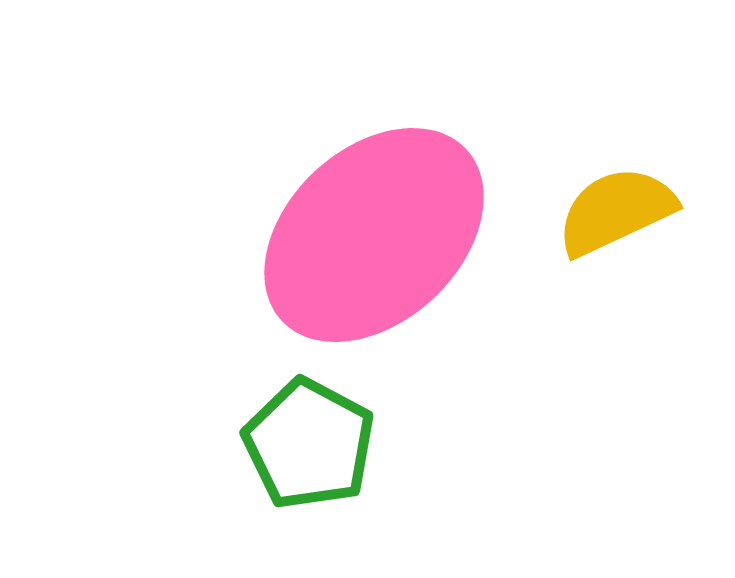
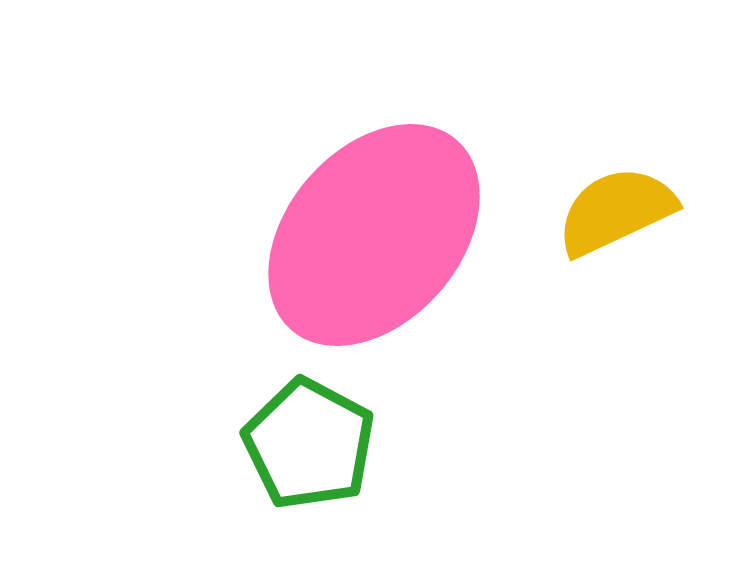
pink ellipse: rotated 6 degrees counterclockwise
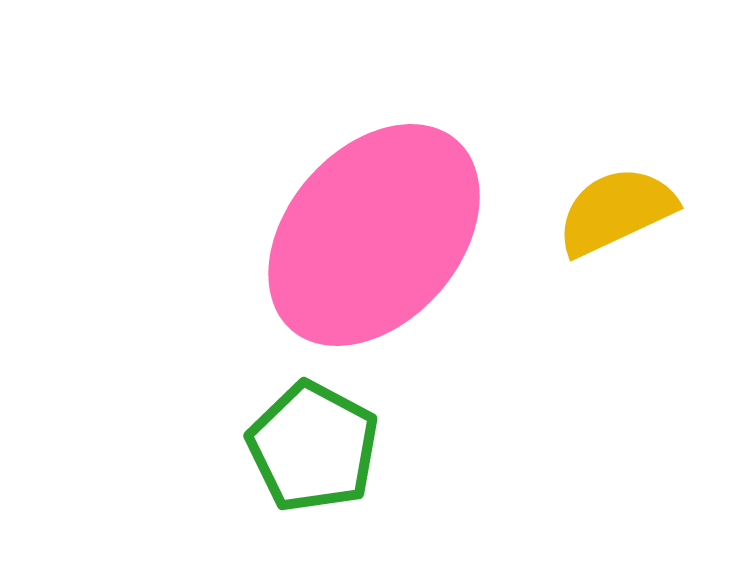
green pentagon: moved 4 px right, 3 px down
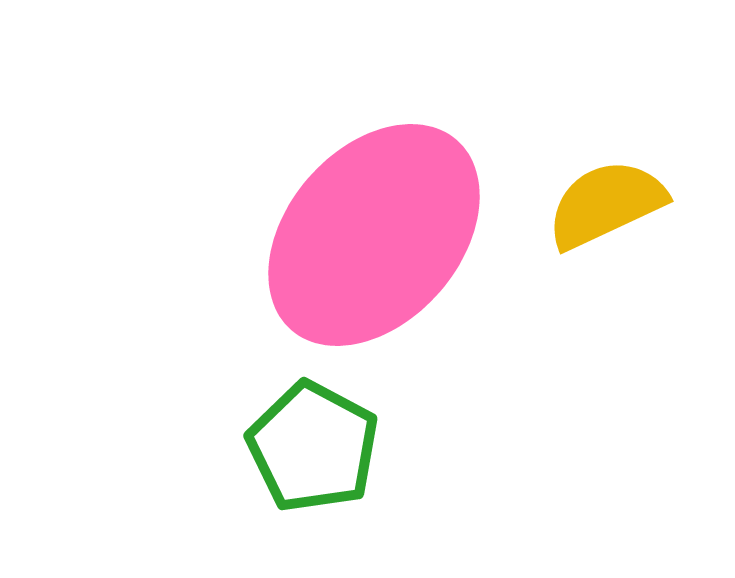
yellow semicircle: moved 10 px left, 7 px up
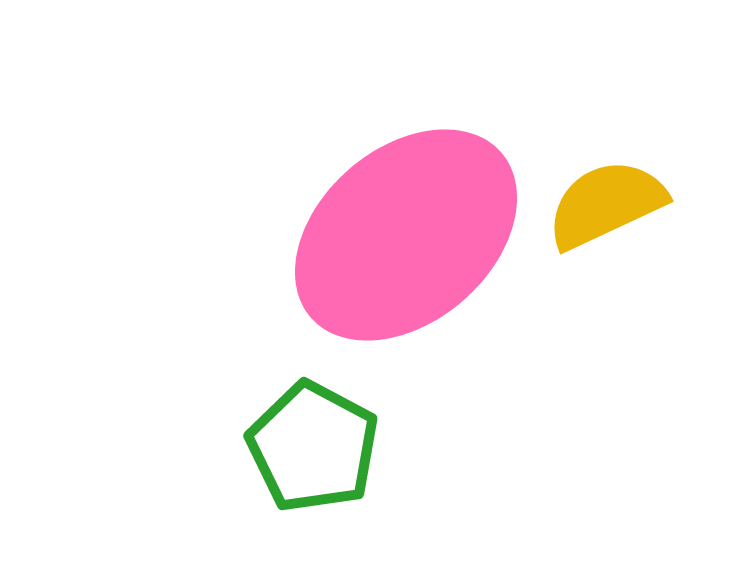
pink ellipse: moved 32 px right; rotated 8 degrees clockwise
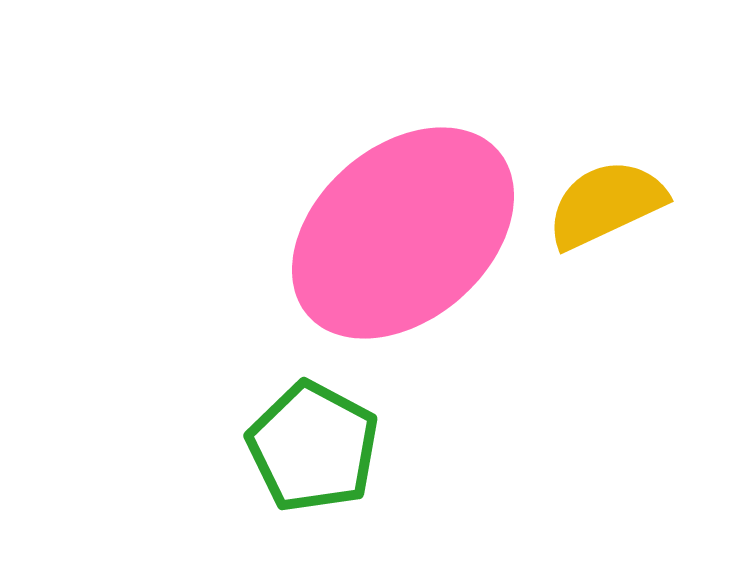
pink ellipse: moved 3 px left, 2 px up
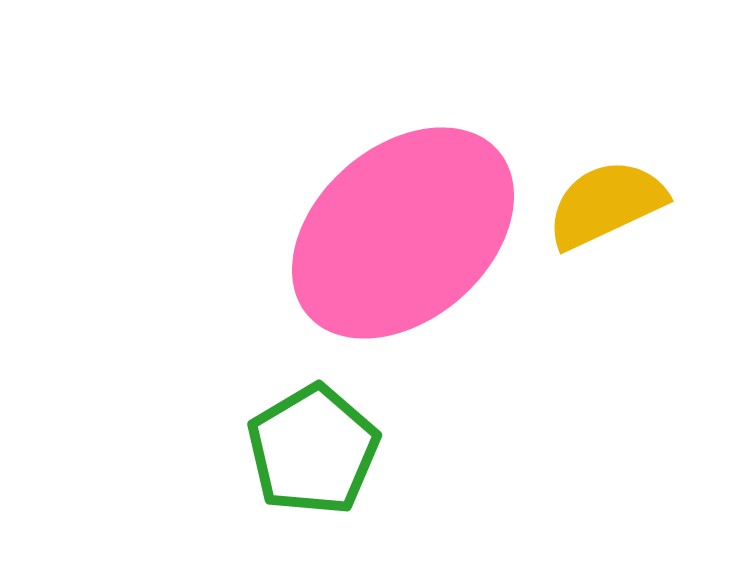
green pentagon: moved 3 px down; rotated 13 degrees clockwise
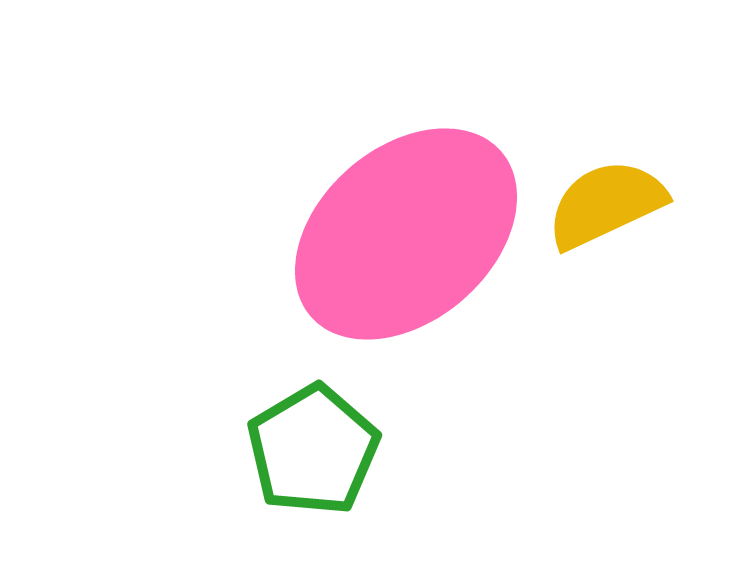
pink ellipse: moved 3 px right, 1 px down
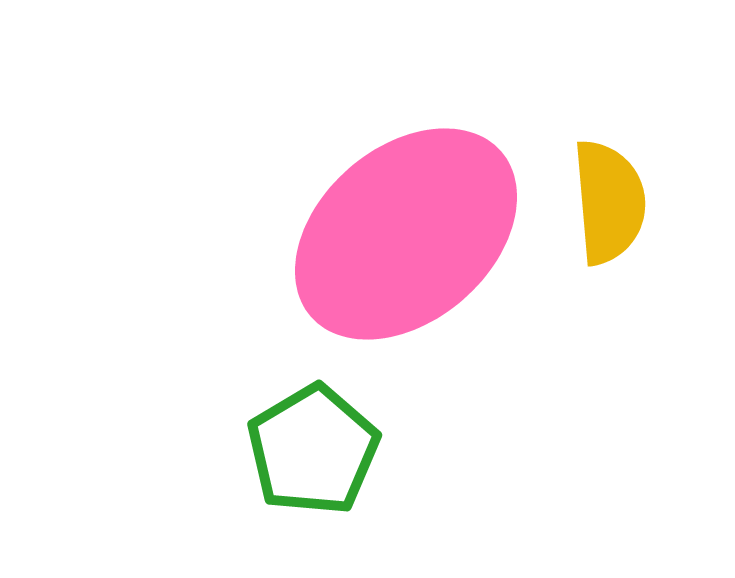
yellow semicircle: moved 3 px right, 2 px up; rotated 110 degrees clockwise
